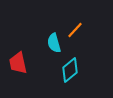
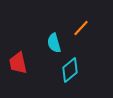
orange line: moved 6 px right, 2 px up
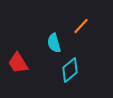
orange line: moved 2 px up
red trapezoid: rotated 20 degrees counterclockwise
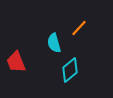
orange line: moved 2 px left, 2 px down
red trapezoid: moved 2 px left, 1 px up; rotated 10 degrees clockwise
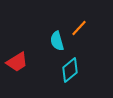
cyan semicircle: moved 3 px right, 2 px up
red trapezoid: moved 1 px right; rotated 100 degrees counterclockwise
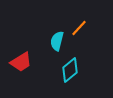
cyan semicircle: rotated 30 degrees clockwise
red trapezoid: moved 4 px right
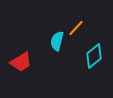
orange line: moved 3 px left
cyan diamond: moved 24 px right, 14 px up
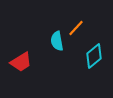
cyan semicircle: rotated 24 degrees counterclockwise
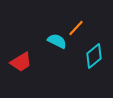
cyan semicircle: rotated 126 degrees clockwise
